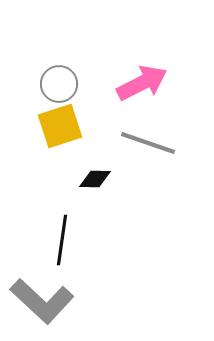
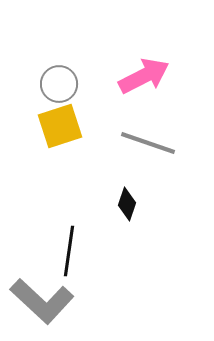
pink arrow: moved 2 px right, 7 px up
black diamond: moved 32 px right, 25 px down; rotated 72 degrees counterclockwise
black line: moved 7 px right, 11 px down
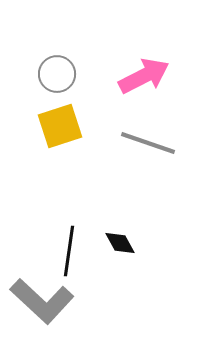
gray circle: moved 2 px left, 10 px up
black diamond: moved 7 px left, 39 px down; rotated 48 degrees counterclockwise
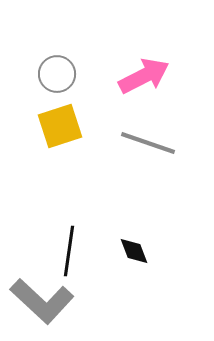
black diamond: moved 14 px right, 8 px down; rotated 8 degrees clockwise
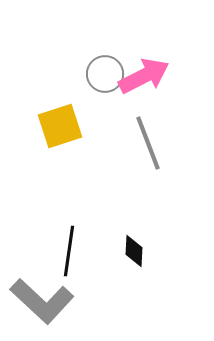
gray circle: moved 48 px right
gray line: rotated 50 degrees clockwise
black diamond: rotated 24 degrees clockwise
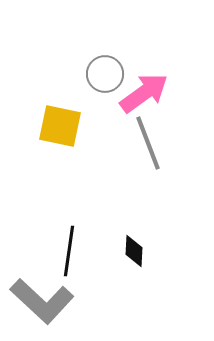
pink arrow: moved 17 px down; rotated 9 degrees counterclockwise
yellow square: rotated 30 degrees clockwise
